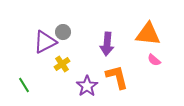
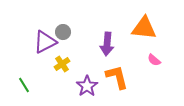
orange triangle: moved 4 px left, 6 px up
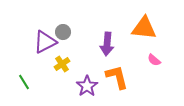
green line: moved 3 px up
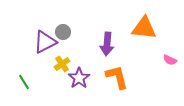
pink semicircle: moved 16 px right; rotated 16 degrees counterclockwise
purple star: moved 8 px left, 8 px up
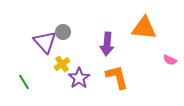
purple triangle: rotated 45 degrees counterclockwise
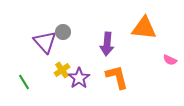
yellow cross: moved 6 px down
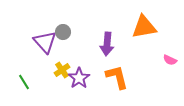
orange triangle: moved 1 px up; rotated 16 degrees counterclockwise
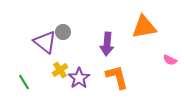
purple triangle: rotated 10 degrees counterclockwise
yellow cross: moved 2 px left
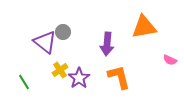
orange L-shape: moved 2 px right
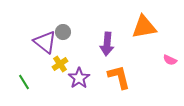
yellow cross: moved 6 px up
